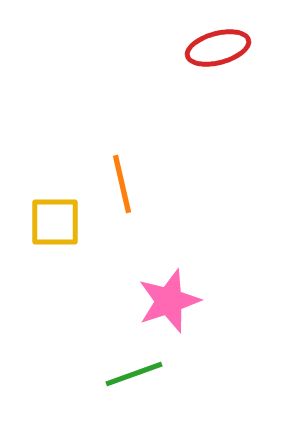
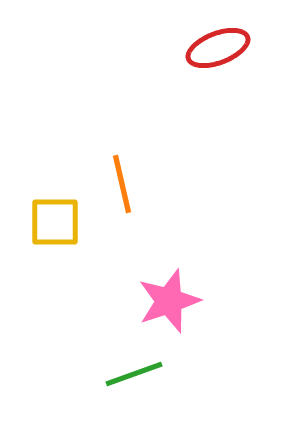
red ellipse: rotated 6 degrees counterclockwise
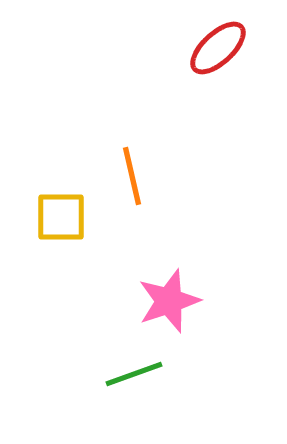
red ellipse: rotated 22 degrees counterclockwise
orange line: moved 10 px right, 8 px up
yellow square: moved 6 px right, 5 px up
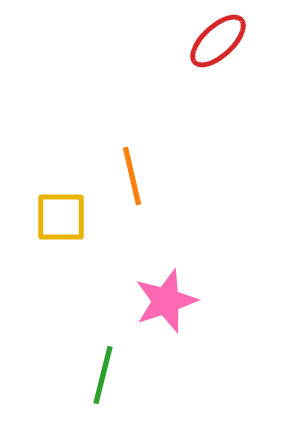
red ellipse: moved 7 px up
pink star: moved 3 px left
green line: moved 31 px left, 1 px down; rotated 56 degrees counterclockwise
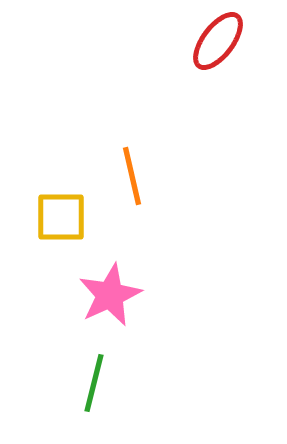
red ellipse: rotated 10 degrees counterclockwise
pink star: moved 56 px left, 6 px up; rotated 6 degrees counterclockwise
green line: moved 9 px left, 8 px down
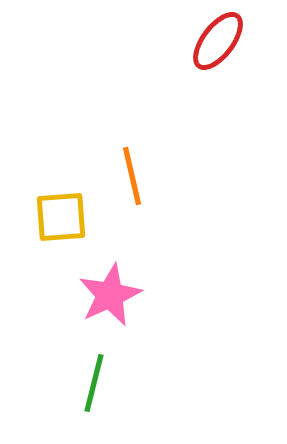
yellow square: rotated 4 degrees counterclockwise
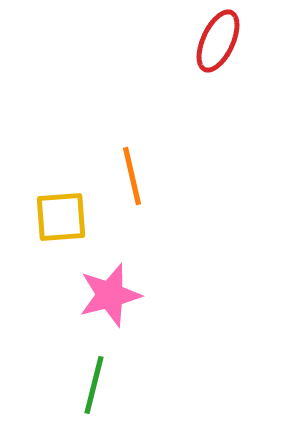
red ellipse: rotated 12 degrees counterclockwise
pink star: rotated 10 degrees clockwise
green line: moved 2 px down
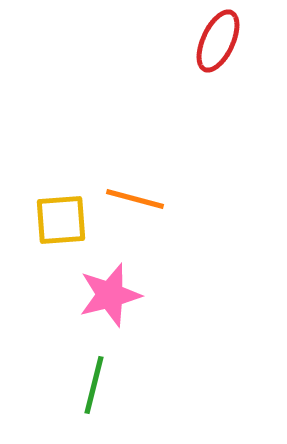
orange line: moved 3 px right, 23 px down; rotated 62 degrees counterclockwise
yellow square: moved 3 px down
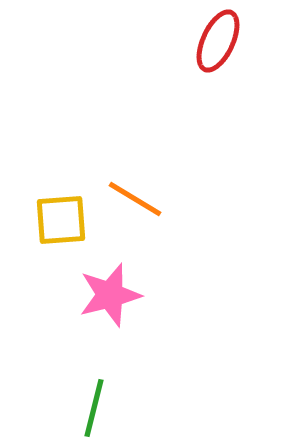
orange line: rotated 16 degrees clockwise
green line: moved 23 px down
